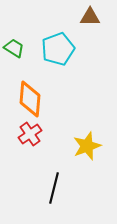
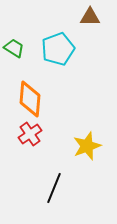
black line: rotated 8 degrees clockwise
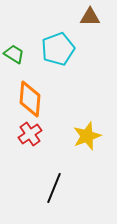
green trapezoid: moved 6 px down
yellow star: moved 10 px up
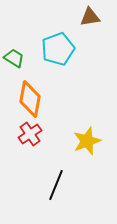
brown triangle: rotated 10 degrees counterclockwise
green trapezoid: moved 4 px down
orange diamond: rotated 6 degrees clockwise
yellow star: moved 5 px down
black line: moved 2 px right, 3 px up
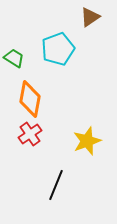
brown triangle: rotated 25 degrees counterclockwise
